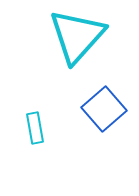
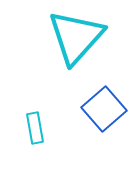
cyan triangle: moved 1 px left, 1 px down
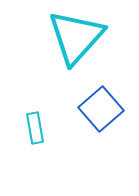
blue square: moved 3 px left
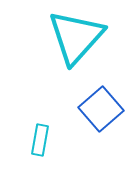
cyan rectangle: moved 5 px right, 12 px down; rotated 20 degrees clockwise
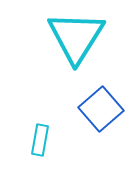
cyan triangle: rotated 10 degrees counterclockwise
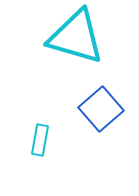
cyan triangle: rotated 46 degrees counterclockwise
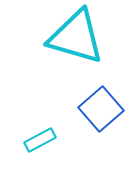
cyan rectangle: rotated 52 degrees clockwise
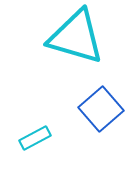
cyan rectangle: moved 5 px left, 2 px up
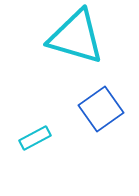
blue square: rotated 6 degrees clockwise
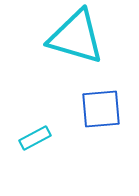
blue square: rotated 30 degrees clockwise
